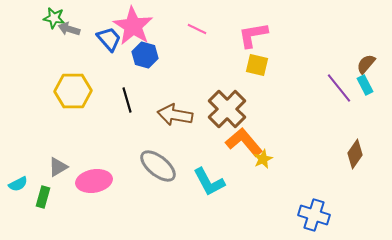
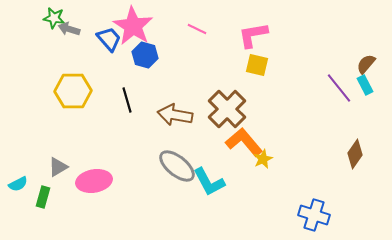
gray ellipse: moved 19 px right
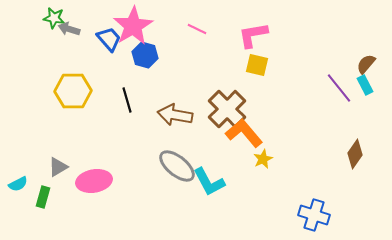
pink star: rotated 9 degrees clockwise
orange L-shape: moved 9 px up
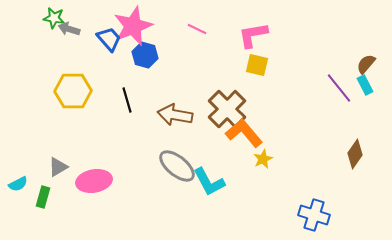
pink star: rotated 9 degrees clockwise
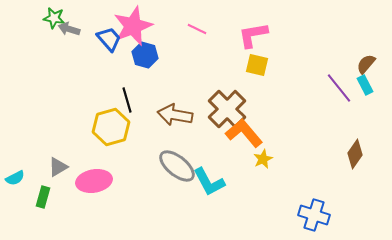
yellow hexagon: moved 38 px right, 36 px down; rotated 15 degrees counterclockwise
cyan semicircle: moved 3 px left, 6 px up
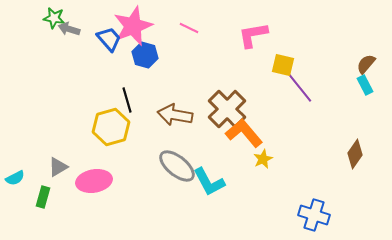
pink line: moved 8 px left, 1 px up
yellow square: moved 26 px right
purple line: moved 39 px left
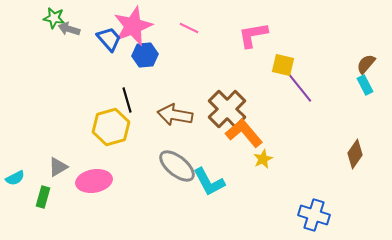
blue hexagon: rotated 20 degrees counterclockwise
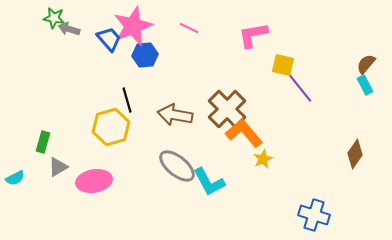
green rectangle: moved 55 px up
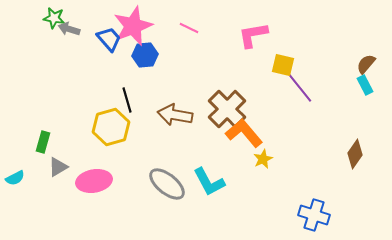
gray ellipse: moved 10 px left, 18 px down
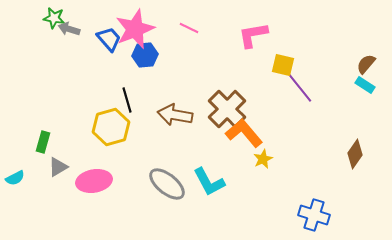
pink star: moved 2 px right, 3 px down
cyan rectangle: rotated 30 degrees counterclockwise
